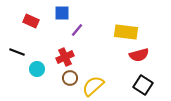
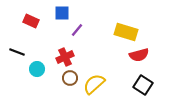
yellow rectangle: rotated 10 degrees clockwise
yellow semicircle: moved 1 px right, 2 px up
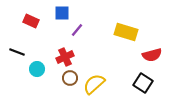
red semicircle: moved 13 px right
black square: moved 2 px up
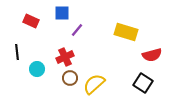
black line: rotated 63 degrees clockwise
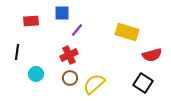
red rectangle: rotated 28 degrees counterclockwise
yellow rectangle: moved 1 px right
black line: rotated 14 degrees clockwise
red cross: moved 4 px right, 2 px up
cyan circle: moved 1 px left, 5 px down
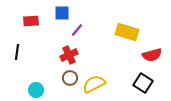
cyan circle: moved 16 px down
yellow semicircle: rotated 15 degrees clockwise
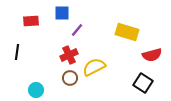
yellow semicircle: moved 17 px up
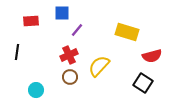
red semicircle: moved 1 px down
yellow semicircle: moved 5 px right, 1 px up; rotated 20 degrees counterclockwise
brown circle: moved 1 px up
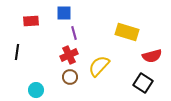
blue square: moved 2 px right
purple line: moved 3 px left, 3 px down; rotated 56 degrees counterclockwise
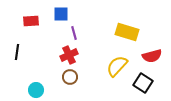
blue square: moved 3 px left, 1 px down
yellow semicircle: moved 18 px right
